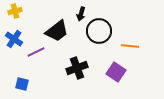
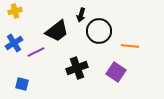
black arrow: moved 1 px down
blue cross: moved 4 px down; rotated 24 degrees clockwise
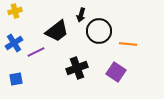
orange line: moved 2 px left, 2 px up
blue square: moved 6 px left, 5 px up; rotated 24 degrees counterclockwise
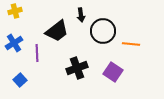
black arrow: rotated 24 degrees counterclockwise
black circle: moved 4 px right
orange line: moved 3 px right
purple line: moved 1 px right, 1 px down; rotated 66 degrees counterclockwise
purple square: moved 3 px left
blue square: moved 4 px right, 1 px down; rotated 32 degrees counterclockwise
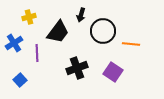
yellow cross: moved 14 px right, 6 px down
black arrow: rotated 24 degrees clockwise
black trapezoid: moved 1 px right, 1 px down; rotated 15 degrees counterclockwise
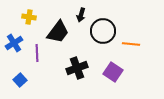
yellow cross: rotated 24 degrees clockwise
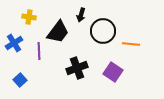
purple line: moved 2 px right, 2 px up
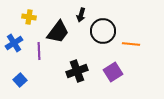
black cross: moved 3 px down
purple square: rotated 24 degrees clockwise
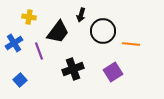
purple line: rotated 18 degrees counterclockwise
black cross: moved 4 px left, 2 px up
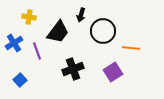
orange line: moved 4 px down
purple line: moved 2 px left
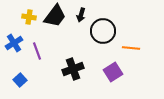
black trapezoid: moved 3 px left, 16 px up
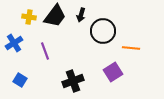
purple line: moved 8 px right
black cross: moved 12 px down
blue square: rotated 16 degrees counterclockwise
